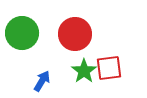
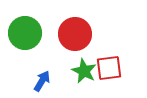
green circle: moved 3 px right
green star: rotated 10 degrees counterclockwise
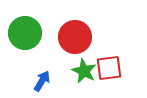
red circle: moved 3 px down
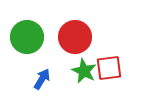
green circle: moved 2 px right, 4 px down
blue arrow: moved 2 px up
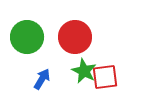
red square: moved 4 px left, 9 px down
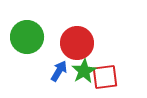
red circle: moved 2 px right, 6 px down
green star: rotated 15 degrees clockwise
blue arrow: moved 17 px right, 8 px up
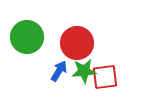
green star: rotated 25 degrees clockwise
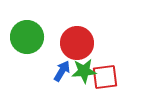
blue arrow: moved 3 px right
